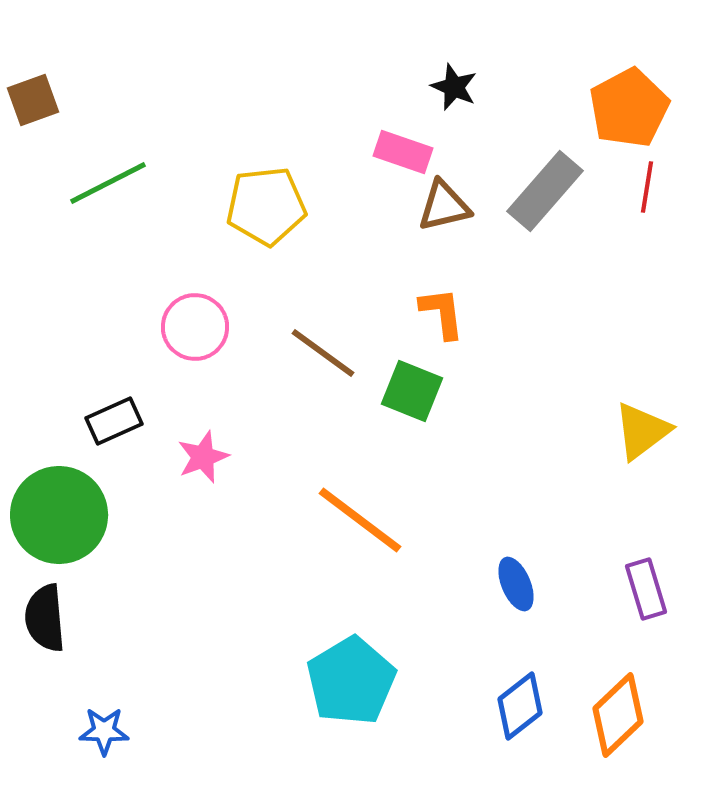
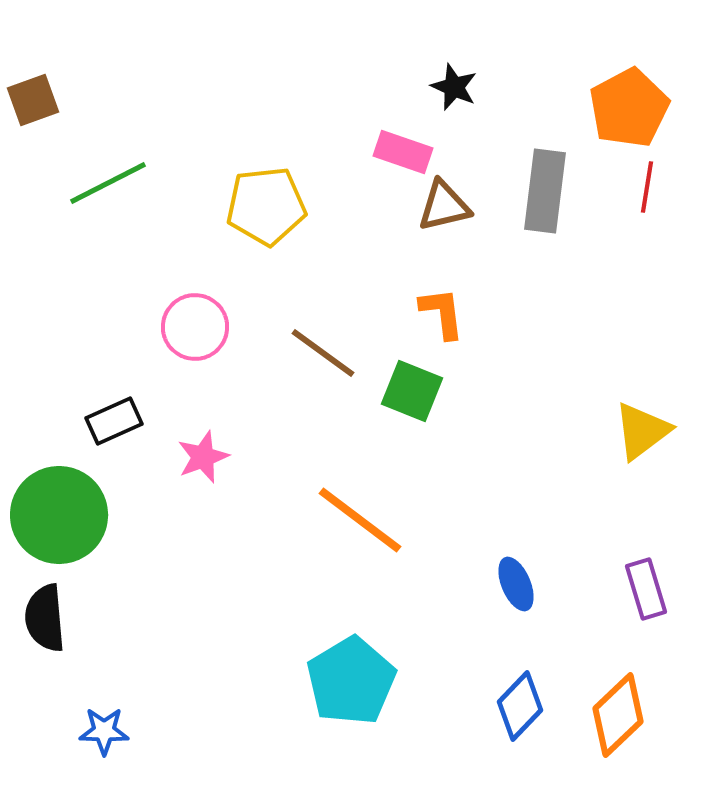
gray rectangle: rotated 34 degrees counterclockwise
blue diamond: rotated 8 degrees counterclockwise
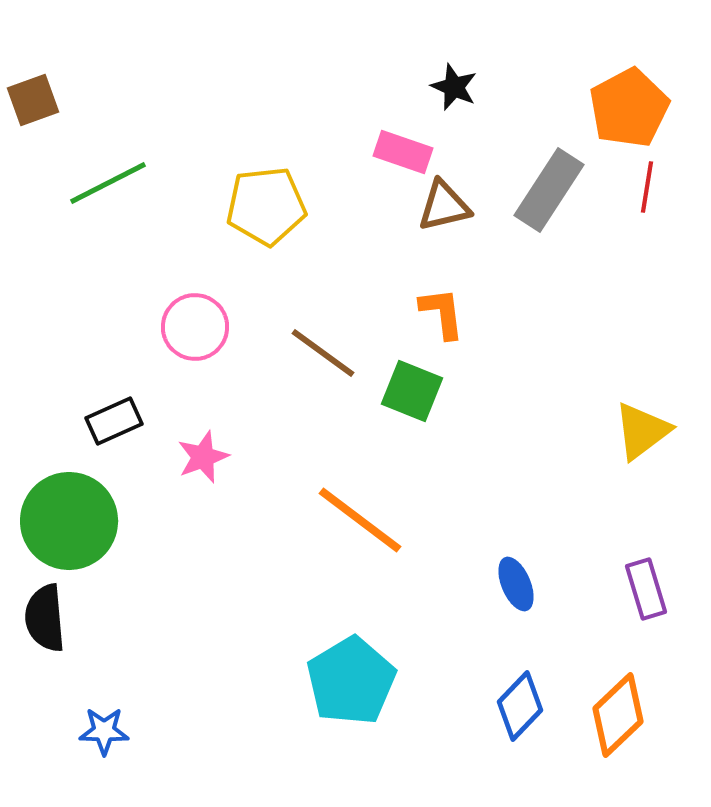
gray rectangle: moved 4 px right, 1 px up; rotated 26 degrees clockwise
green circle: moved 10 px right, 6 px down
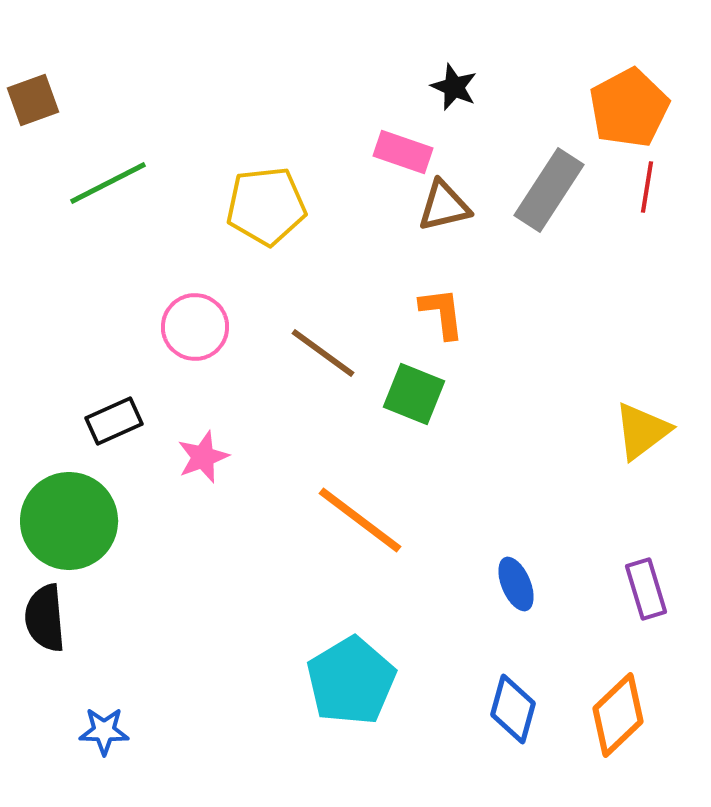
green square: moved 2 px right, 3 px down
blue diamond: moved 7 px left, 3 px down; rotated 28 degrees counterclockwise
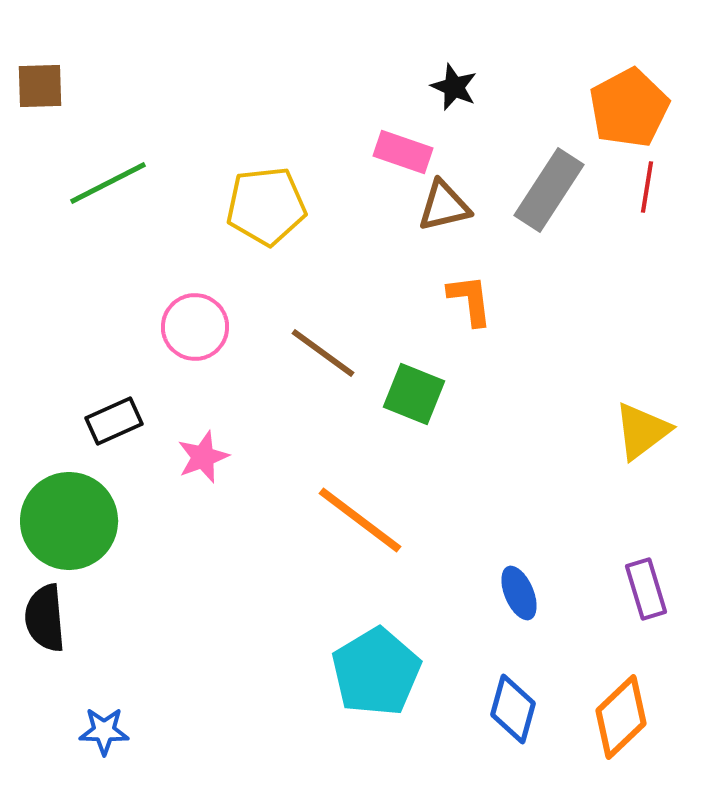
brown square: moved 7 px right, 14 px up; rotated 18 degrees clockwise
orange L-shape: moved 28 px right, 13 px up
blue ellipse: moved 3 px right, 9 px down
cyan pentagon: moved 25 px right, 9 px up
orange diamond: moved 3 px right, 2 px down
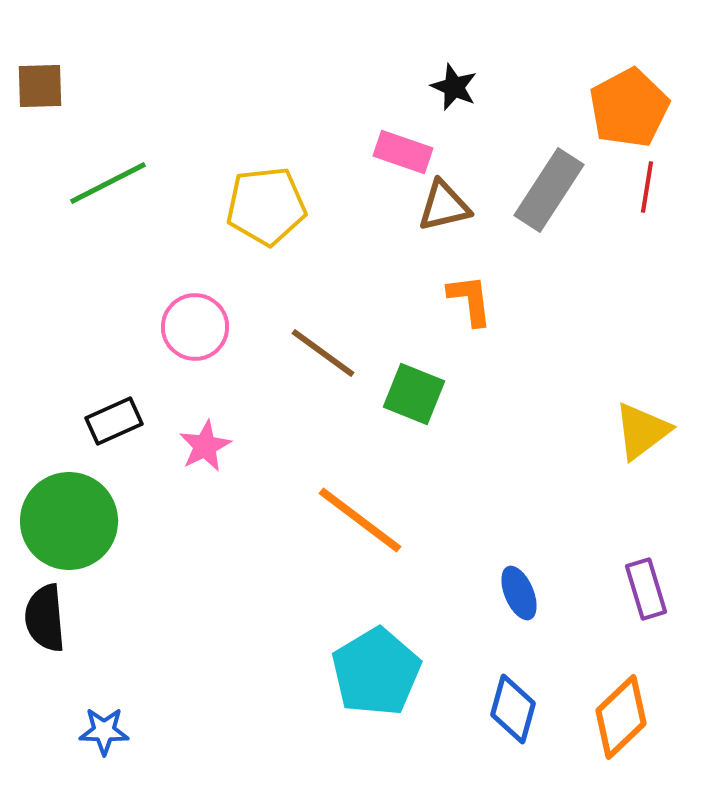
pink star: moved 2 px right, 11 px up; rotated 6 degrees counterclockwise
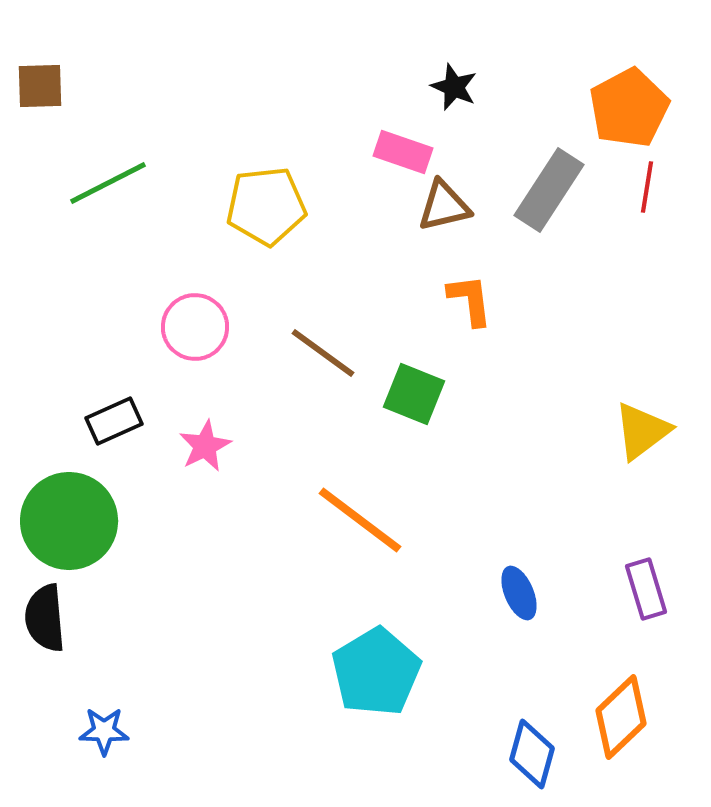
blue diamond: moved 19 px right, 45 px down
